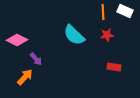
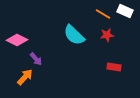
orange line: moved 2 px down; rotated 56 degrees counterclockwise
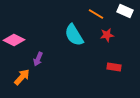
orange line: moved 7 px left
cyan semicircle: rotated 15 degrees clockwise
pink diamond: moved 3 px left
purple arrow: moved 2 px right; rotated 64 degrees clockwise
orange arrow: moved 3 px left
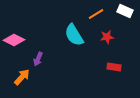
orange line: rotated 63 degrees counterclockwise
red star: moved 2 px down
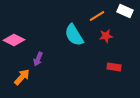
orange line: moved 1 px right, 2 px down
red star: moved 1 px left, 1 px up
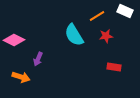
orange arrow: moved 1 px left; rotated 66 degrees clockwise
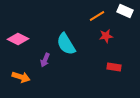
cyan semicircle: moved 8 px left, 9 px down
pink diamond: moved 4 px right, 1 px up
purple arrow: moved 7 px right, 1 px down
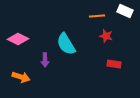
orange line: rotated 28 degrees clockwise
red star: rotated 24 degrees clockwise
purple arrow: rotated 24 degrees counterclockwise
red rectangle: moved 3 px up
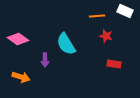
pink diamond: rotated 10 degrees clockwise
